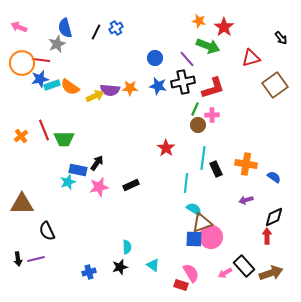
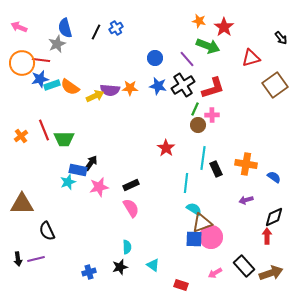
black cross at (183, 82): moved 3 px down; rotated 20 degrees counterclockwise
black arrow at (97, 163): moved 6 px left
pink semicircle at (191, 273): moved 60 px left, 65 px up
pink arrow at (225, 273): moved 10 px left
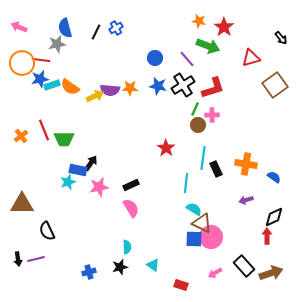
gray star at (57, 44): rotated 12 degrees clockwise
brown triangle at (202, 223): rotated 45 degrees clockwise
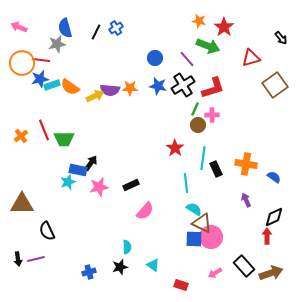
red star at (166, 148): moved 9 px right
cyan line at (186, 183): rotated 12 degrees counterclockwise
purple arrow at (246, 200): rotated 80 degrees clockwise
pink semicircle at (131, 208): moved 14 px right, 3 px down; rotated 72 degrees clockwise
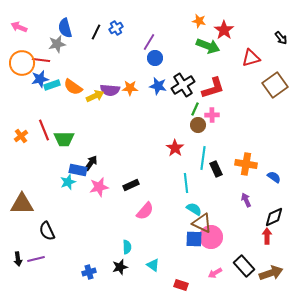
red star at (224, 27): moved 3 px down
purple line at (187, 59): moved 38 px left, 17 px up; rotated 72 degrees clockwise
orange semicircle at (70, 87): moved 3 px right
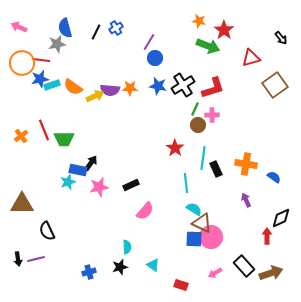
black diamond at (274, 217): moved 7 px right, 1 px down
